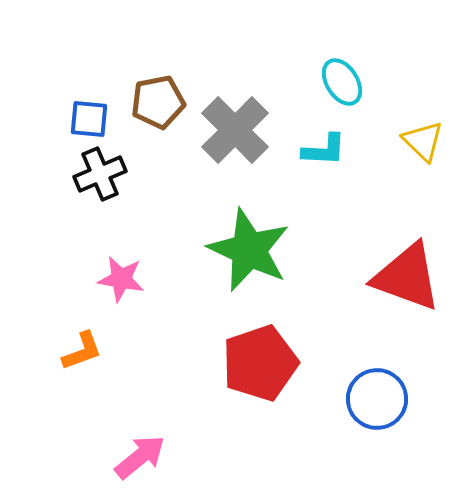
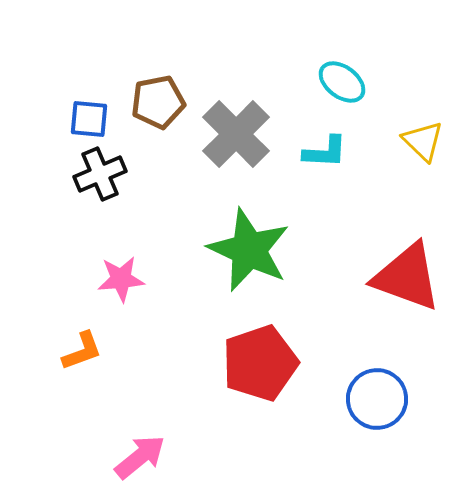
cyan ellipse: rotated 21 degrees counterclockwise
gray cross: moved 1 px right, 4 px down
cyan L-shape: moved 1 px right, 2 px down
pink star: rotated 15 degrees counterclockwise
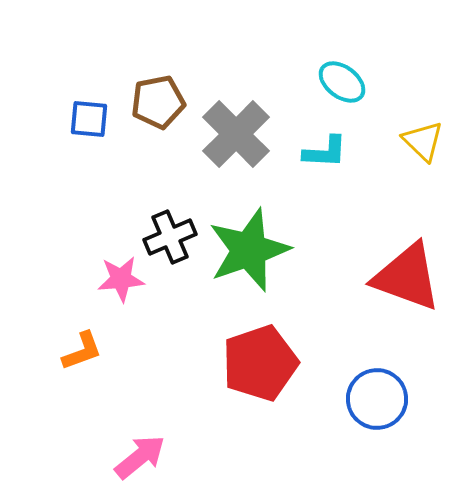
black cross: moved 70 px right, 63 px down
green star: rotated 28 degrees clockwise
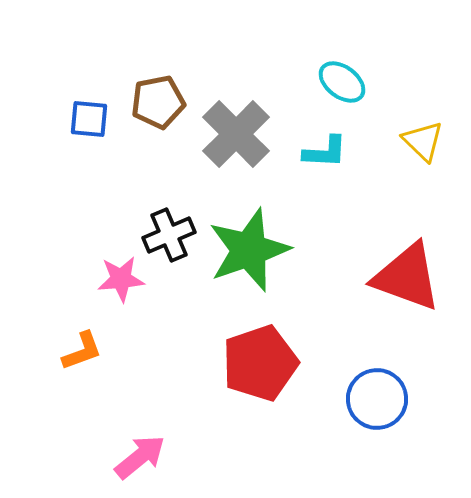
black cross: moved 1 px left, 2 px up
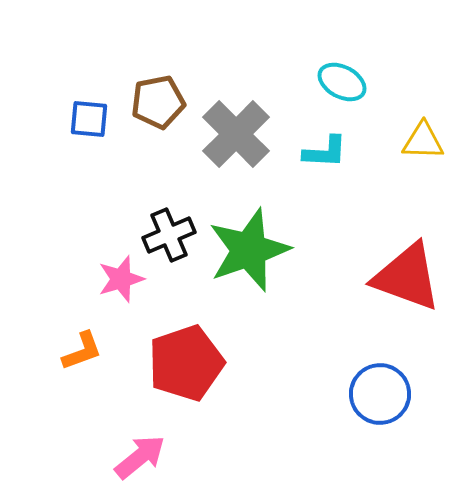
cyan ellipse: rotated 9 degrees counterclockwise
yellow triangle: rotated 42 degrees counterclockwise
pink star: rotated 12 degrees counterclockwise
red pentagon: moved 74 px left
blue circle: moved 3 px right, 5 px up
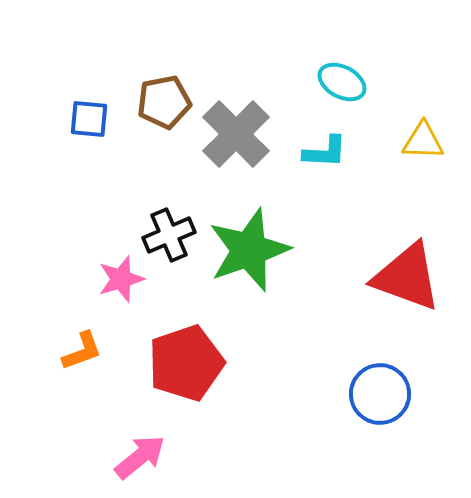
brown pentagon: moved 6 px right
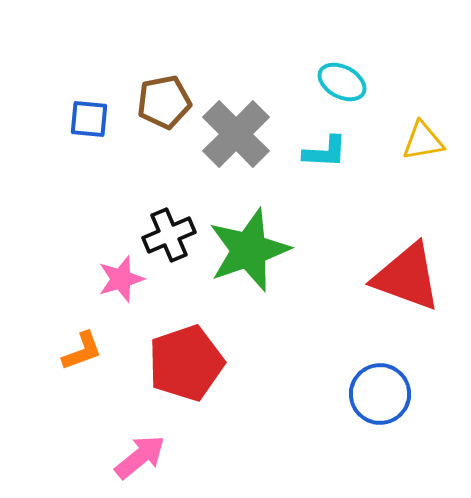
yellow triangle: rotated 12 degrees counterclockwise
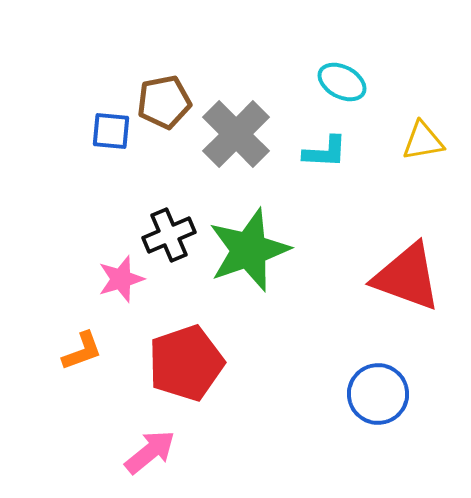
blue square: moved 22 px right, 12 px down
blue circle: moved 2 px left
pink arrow: moved 10 px right, 5 px up
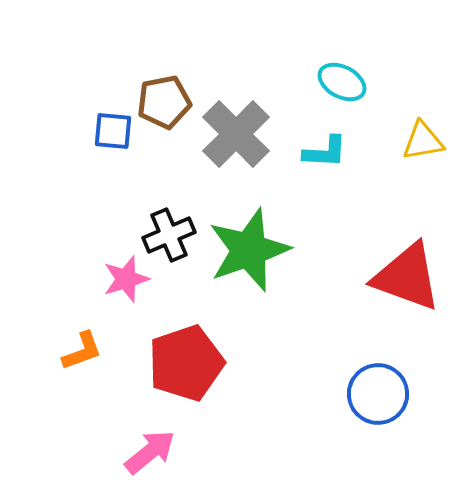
blue square: moved 2 px right
pink star: moved 5 px right
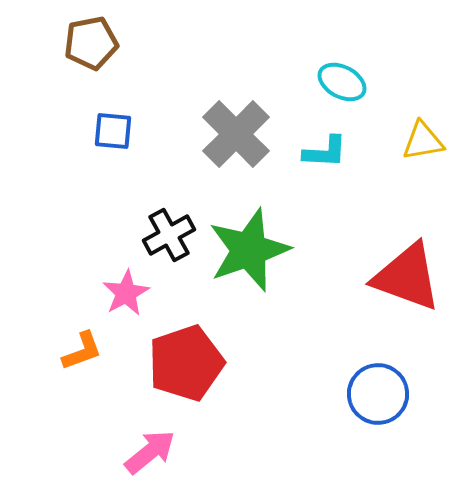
brown pentagon: moved 73 px left, 59 px up
black cross: rotated 6 degrees counterclockwise
pink star: moved 14 px down; rotated 12 degrees counterclockwise
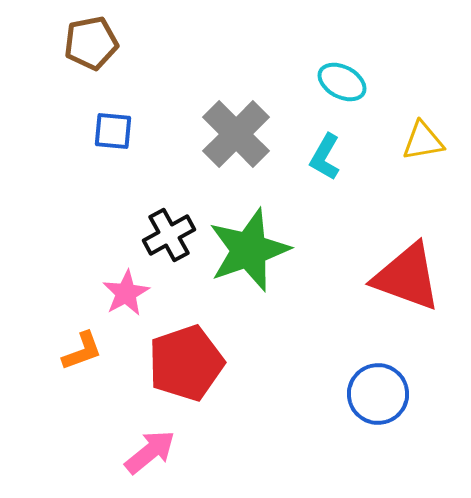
cyan L-shape: moved 5 px down; rotated 117 degrees clockwise
